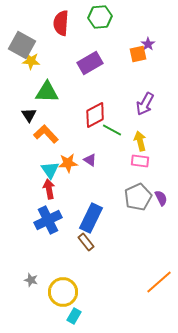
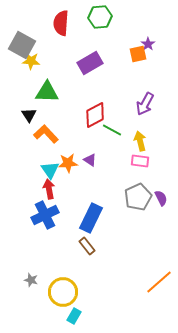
blue cross: moved 3 px left, 5 px up
brown rectangle: moved 1 px right, 4 px down
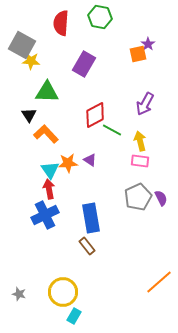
green hexagon: rotated 15 degrees clockwise
purple rectangle: moved 6 px left, 1 px down; rotated 30 degrees counterclockwise
blue rectangle: rotated 36 degrees counterclockwise
gray star: moved 12 px left, 14 px down
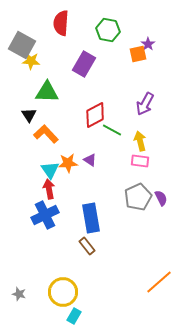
green hexagon: moved 8 px right, 13 px down
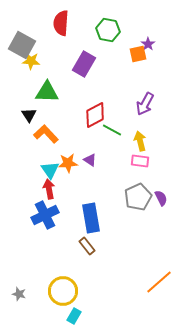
yellow circle: moved 1 px up
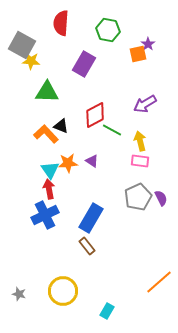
purple arrow: rotated 30 degrees clockwise
black triangle: moved 32 px right, 11 px down; rotated 35 degrees counterclockwise
purple triangle: moved 2 px right, 1 px down
blue rectangle: rotated 40 degrees clockwise
cyan rectangle: moved 33 px right, 5 px up
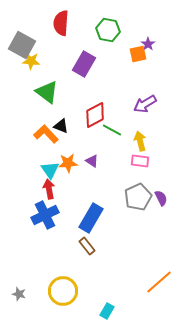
green triangle: rotated 35 degrees clockwise
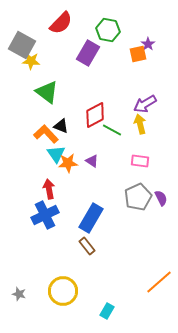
red semicircle: rotated 140 degrees counterclockwise
purple rectangle: moved 4 px right, 11 px up
yellow arrow: moved 17 px up
cyan triangle: moved 6 px right, 16 px up
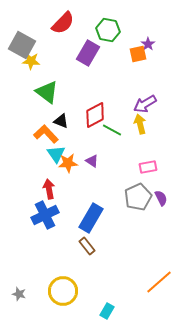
red semicircle: moved 2 px right
black triangle: moved 5 px up
pink rectangle: moved 8 px right, 6 px down; rotated 18 degrees counterclockwise
